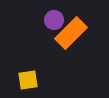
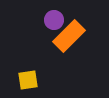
orange rectangle: moved 2 px left, 3 px down
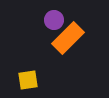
orange rectangle: moved 1 px left, 2 px down
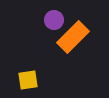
orange rectangle: moved 5 px right, 1 px up
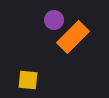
yellow square: rotated 15 degrees clockwise
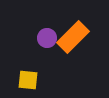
purple circle: moved 7 px left, 18 px down
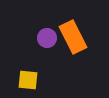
orange rectangle: rotated 72 degrees counterclockwise
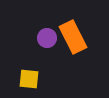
yellow square: moved 1 px right, 1 px up
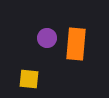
orange rectangle: moved 3 px right, 7 px down; rotated 32 degrees clockwise
